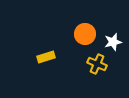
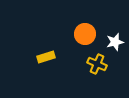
white star: moved 2 px right
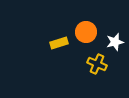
orange circle: moved 1 px right, 2 px up
yellow rectangle: moved 13 px right, 14 px up
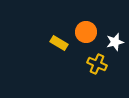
yellow rectangle: rotated 48 degrees clockwise
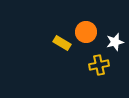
yellow rectangle: moved 3 px right
yellow cross: moved 2 px right, 1 px down; rotated 36 degrees counterclockwise
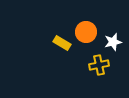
white star: moved 2 px left
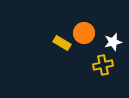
orange circle: moved 2 px left, 1 px down
yellow cross: moved 4 px right
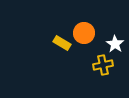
white star: moved 2 px right, 2 px down; rotated 24 degrees counterclockwise
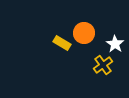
yellow cross: rotated 24 degrees counterclockwise
